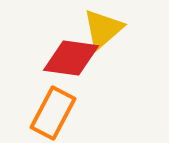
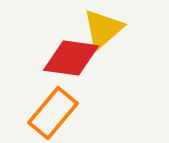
orange rectangle: rotated 12 degrees clockwise
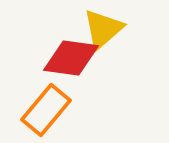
orange rectangle: moved 7 px left, 3 px up
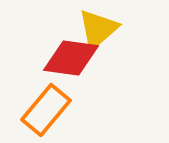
yellow triangle: moved 5 px left
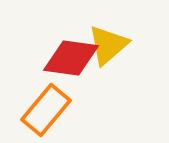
yellow triangle: moved 10 px right, 16 px down
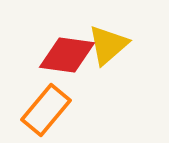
red diamond: moved 4 px left, 3 px up
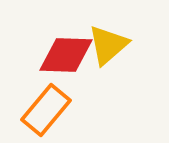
red diamond: moved 1 px left; rotated 6 degrees counterclockwise
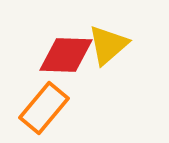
orange rectangle: moved 2 px left, 2 px up
